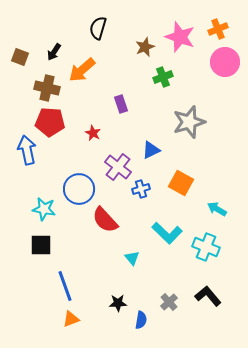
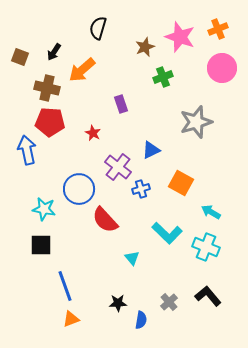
pink circle: moved 3 px left, 6 px down
gray star: moved 7 px right
cyan arrow: moved 6 px left, 3 px down
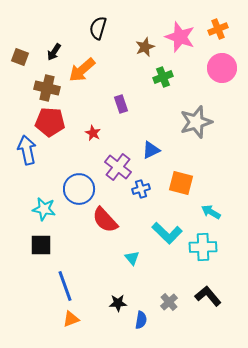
orange square: rotated 15 degrees counterclockwise
cyan cross: moved 3 px left; rotated 24 degrees counterclockwise
